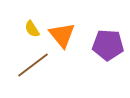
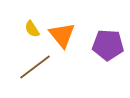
brown line: moved 2 px right, 2 px down
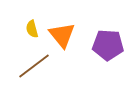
yellow semicircle: rotated 18 degrees clockwise
brown line: moved 1 px left, 1 px up
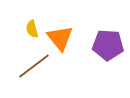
orange triangle: moved 2 px left, 3 px down
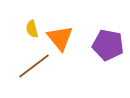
purple pentagon: rotated 8 degrees clockwise
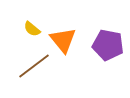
yellow semicircle: rotated 36 degrees counterclockwise
orange triangle: moved 3 px right, 2 px down
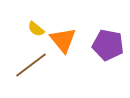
yellow semicircle: moved 4 px right
brown line: moved 3 px left, 1 px up
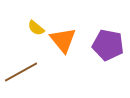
yellow semicircle: moved 1 px up
brown line: moved 10 px left, 7 px down; rotated 8 degrees clockwise
